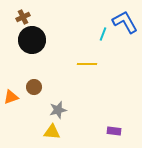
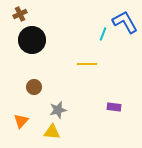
brown cross: moved 3 px left, 3 px up
orange triangle: moved 10 px right, 24 px down; rotated 28 degrees counterclockwise
purple rectangle: moved 24 px up
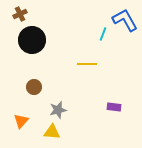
blue L-shape: moved 2 px up
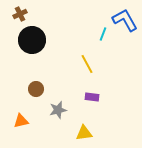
yellow line: rotated 60 degrees clockwise
brown circle: moved 2 px right, 2 px down
purple rectangle: moved 22 px left, 10 px up
orange triangle: rotated 35 degrees clockwise
yellow triangle: moved 32 px right, 1 px down; rotated 12 degrees counterclockwise
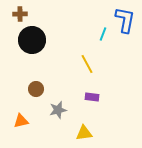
brown cross: rotated 24 degrees clockwise
blue L-shape: rotated 40 degrees clockwise
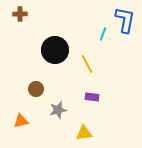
black circle: moved 23 px right, 10 px down
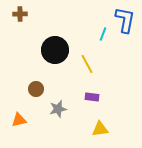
gray star: moved 1 px up
orange triangle: moved 2 px left, 1 px up
yellow triangle: moved 16 px right, 4 px up
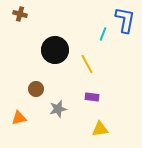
brown cross: rotated 16 degrees clockwise
orange triangle: moved 2 px up
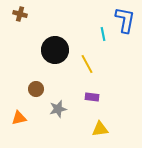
cyan line: rotated 32 degrees counterclockwise
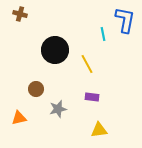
yellow triangle: moved 1 px left, 1 px down
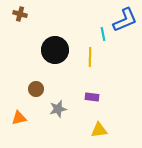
blue L-shape: rotated 56 degrees clockwise
yellow line: moved 3 px right, 7 px up; rotated 30 degrees clockwise
